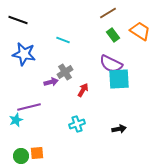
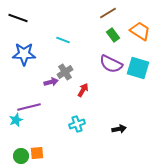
black line: moved 2 px up
blue star: rotated 10 degrees counterclockwise
cyan square: moved 19 px right, 11 px up; rotated 20 degrees clockwise
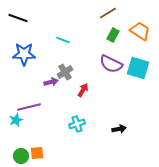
green rectangle: rotated 64 degrees clockwise
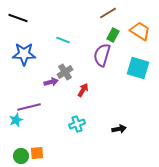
purple semicircle: moved 9 px left, 9 px up; rotated 80 degrees clockwise
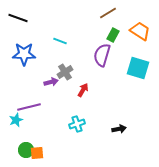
cyan line: moved 3 px left, 1 px down
green circle: moved 5 px right, 6 px up
